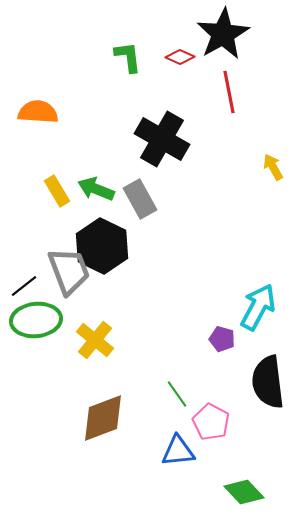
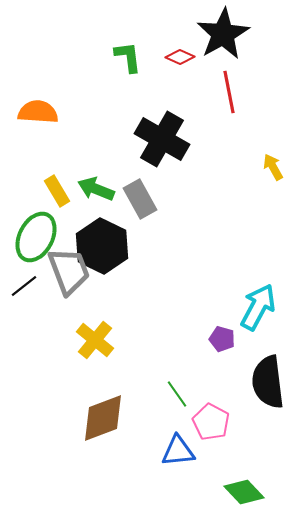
green ellipse: moved 83 px up; rotated 57 degrees counterclockwise
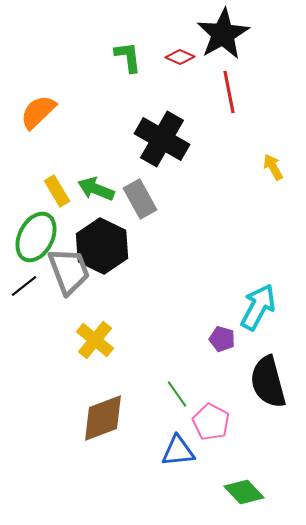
orange semicircle: rotated 48 degrees counterclockwise
black semicircle: rotated 8 degrees counterclockwise
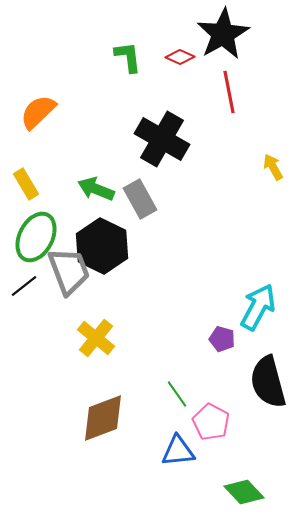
yellow rectangle: moved 31 px left, 7 px up
yellow cross: moved 1 px right, 2 px up
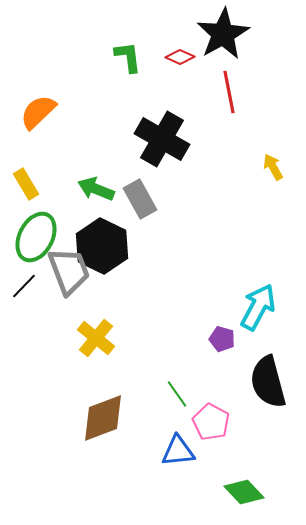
black line: rotated 8 degrees counterclockwise
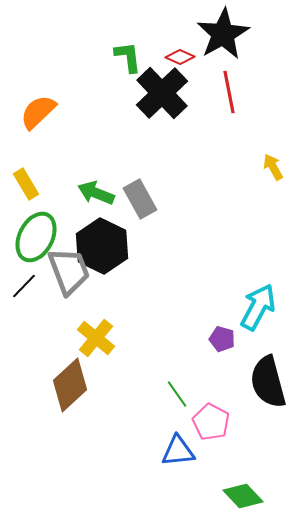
black cross: moved 46 px up; rotated 16 degrees clockwise
green arrow: moved 4 px down
brown diamond: moved 33 px left, 33 px up; rotated 22 degrees counterclockwise
green diamond: moved 1 px left, 4 px down
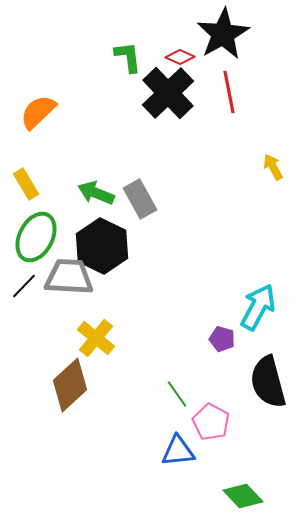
black cross: moved 6 px right
gray trapezoid: moved 6 px down; rotated 66 degrees counterclockwise
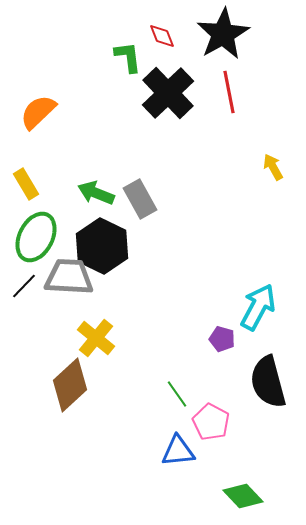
red diamond: moved 18 px left, 21 px up; rotated 44 degrees clockwise
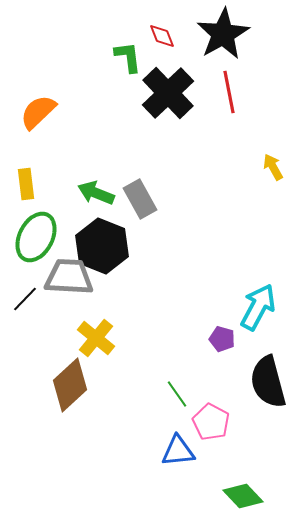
yellow rectangle: rotated 24 degrees clockwise
black hexagon: rotated 4 degrees counterclockwise
black line: moved 1 px right, 13 px down
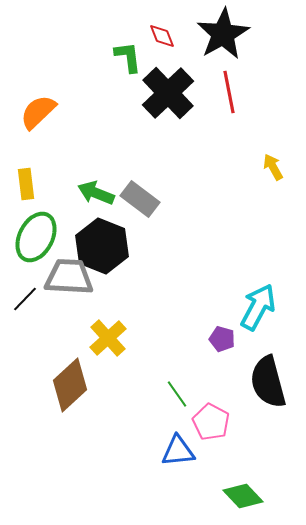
gray rectangle: rotated 24 degrees counterclockwise
yellow cross: moved 12 px right; rotated 9 degrees clockwise
